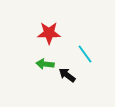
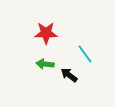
red star: moved 3 px left
black arrow: moved 2 px right
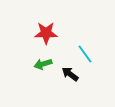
green arrow: moved 2 px left; rotated 24 degrees counterclockwise
black arrow: moved 1 px right, 1 px up
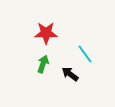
green arrow: rotated 126 degrees clockwise
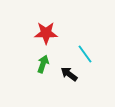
black arrow: moved 1 px left
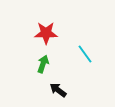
black arrow: moved 11 px left, 16 px down
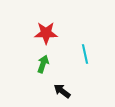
cyan line: rotated 24 degrees clockwise
black arrow: moved 4 px right, 1 px down
